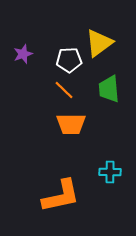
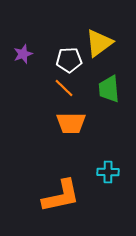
orange line: moved 2 px up
orange trapezoid: moved 1 px up
cyan cross: moved 2 px left
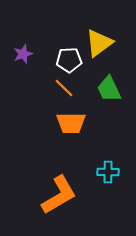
green trapezoid: rotated 20 degrees counterclockwise
orange L-shape: moved 2 px left, 1 px up; rotated 18 degrees counterclockwise
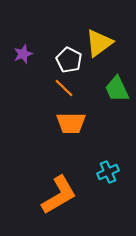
white pentagon: rotated 30 degrees clockwise
green trapezoid: moved 8 px right
cyan cross: rotated 25 degrees counterclockwise
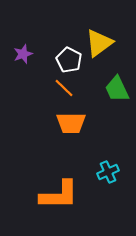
orange L-shape: rotated 30 degrees clockwise
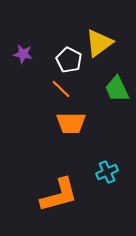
purple star: rotated 30 degrees clockwise
orange line: moved 3 px left, 1 px down
cyan cross: moved 1 px left
orange L-shape: rotated 15 degrees counterclockwise
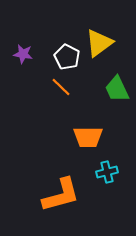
white pentagon: moved 2 px left, 3 px up
orange line: moved 2 px up
orange trapezoid: moved 17 px right, 14 px down
cyan cross: rotated 10 degrees clockwise
orange L-shape: moved 2 px right
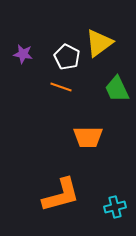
orange line: rotated 25 degrees counterclockwise
cyan cross: moved 8 px right, 35 px down
